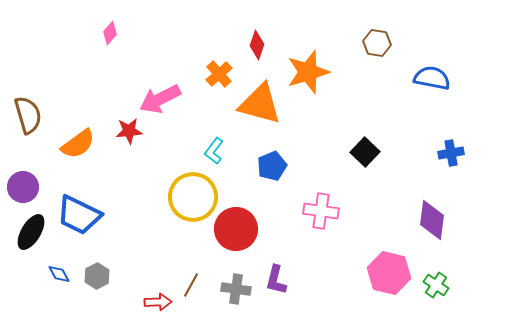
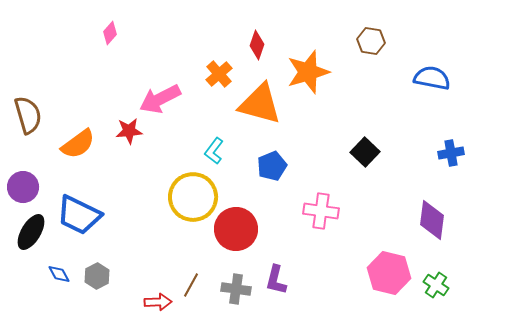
brown hexagon: moved 6 px left, 2 px up
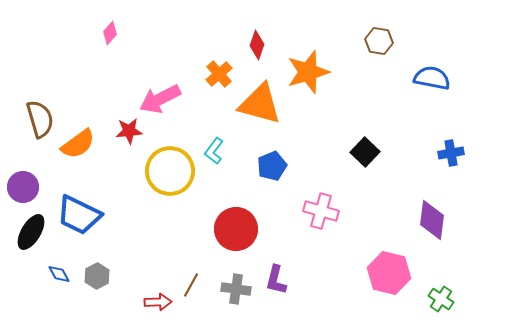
brown hexagon: moved 8 px right
brown semicircle: moved 12 px right, 4 px down
yellow circle: moved 23 px left, 26 px up
pink cross: rotated 8 degrees clockwise
green cross: moved 5 px right, 14 px down
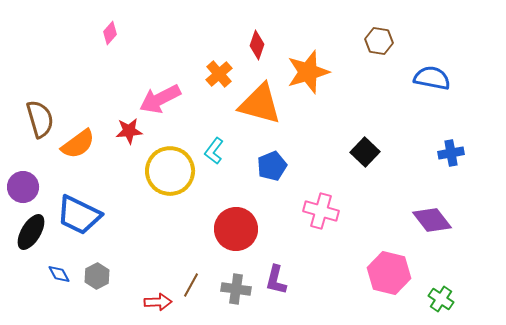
purple diamond: rotated 45 degrees counterclockwise
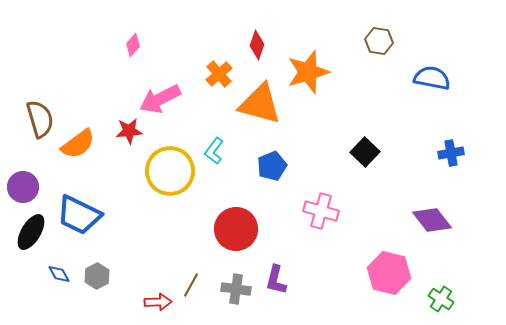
pink diamond: moved 23 px right, 12 px down
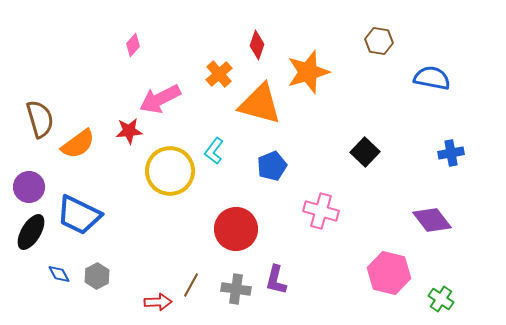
purple circle: moved 6 px right
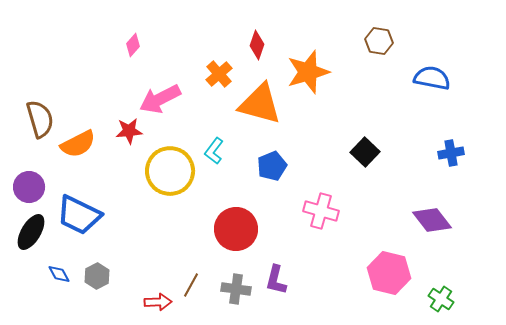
orange semicircle: rotated 9 degrees clockwise
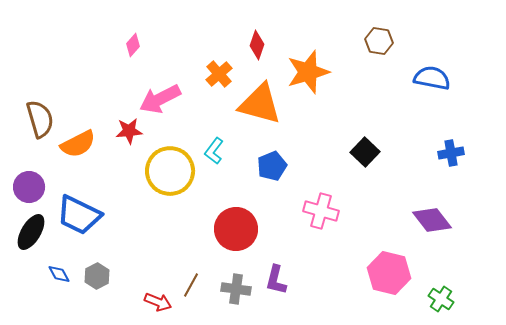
red arrow: rotated 24 degrees clockwise
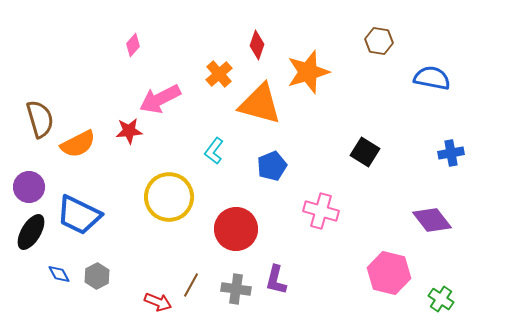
black square: rotated 12 degrees counterclockwise
yellow circle: moved 1 px left, 26 px down
